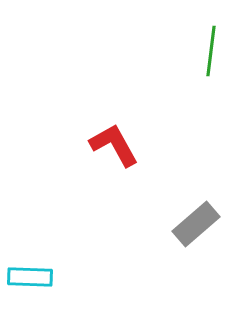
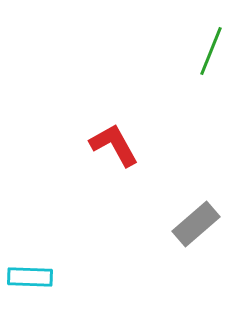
green line: rotated 15 degrees clockwise
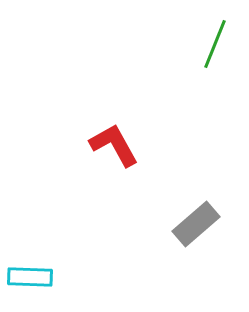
green line: moved 4 px right, 7 px up
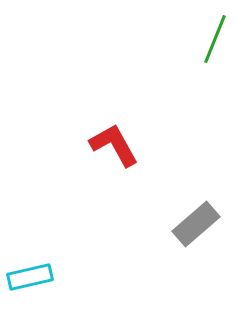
green line: moved 5 px up
cyan rectangle: rotated 15 degrees counterclockwise
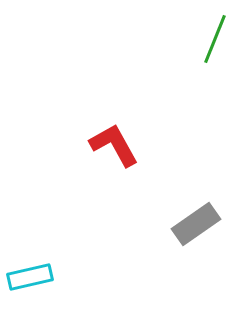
gray rectangle: rotated 6 degrees clockwise
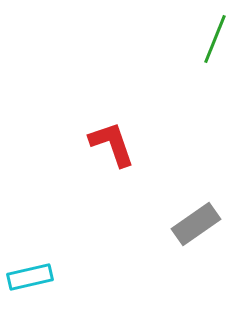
red L-shape: moved 2 px left, 1 px up; rotated 10 degrees clockwise
